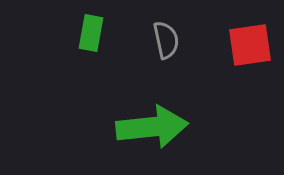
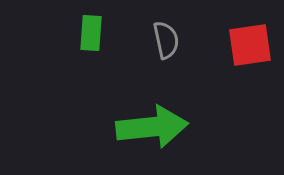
green rectangle: rotated 6 degrees counterclockwise
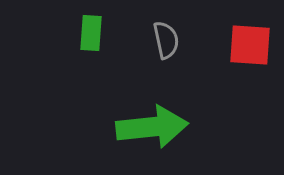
red square: rotated 12 degrees clockwise
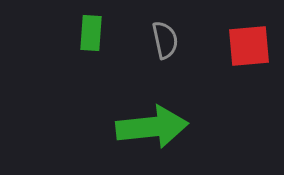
gray semicircle: moved 1 px left
red square: moved 1 px left, 1 px down; rotated 9 degrees counterclockwise
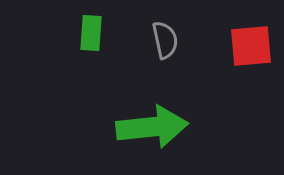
red square: moved 2 px right
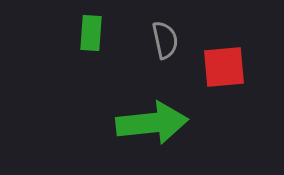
red square: moved 27 px left, 21 px down
green arrow: moved 4 px up
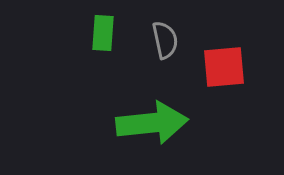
green rectangle: moved 12 px right
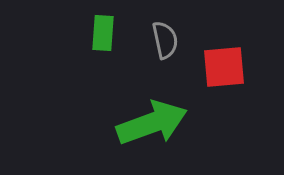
green arrow: rotated 14 degrees counterclockwise
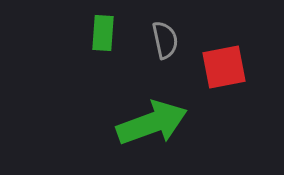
red square: rotated 6 degrees counterclockwise
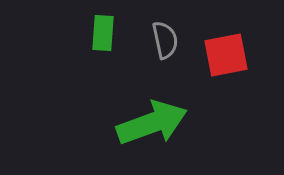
red square: moved 2 px right, 12 px up
